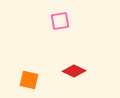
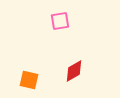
red diamond: rotated 55 degrees counterclockwise
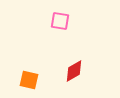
pink square: rotated 18 degrees clockwise
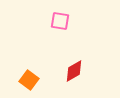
orange square: rotated 24 degrees clockwise
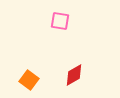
red diamond: moved 4 px down
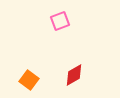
pink square: rotated 30 degrees counterclockwise
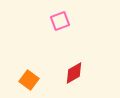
red diamond: moved 2 px up
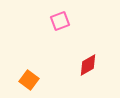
red diamond: moved 14 px right, 8 px up
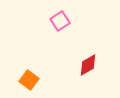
pink square: rotated 12 degrees counterclockwise
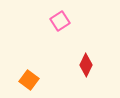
red diamond: moved 2 px left; rotated 35 degrees counterclockwise
